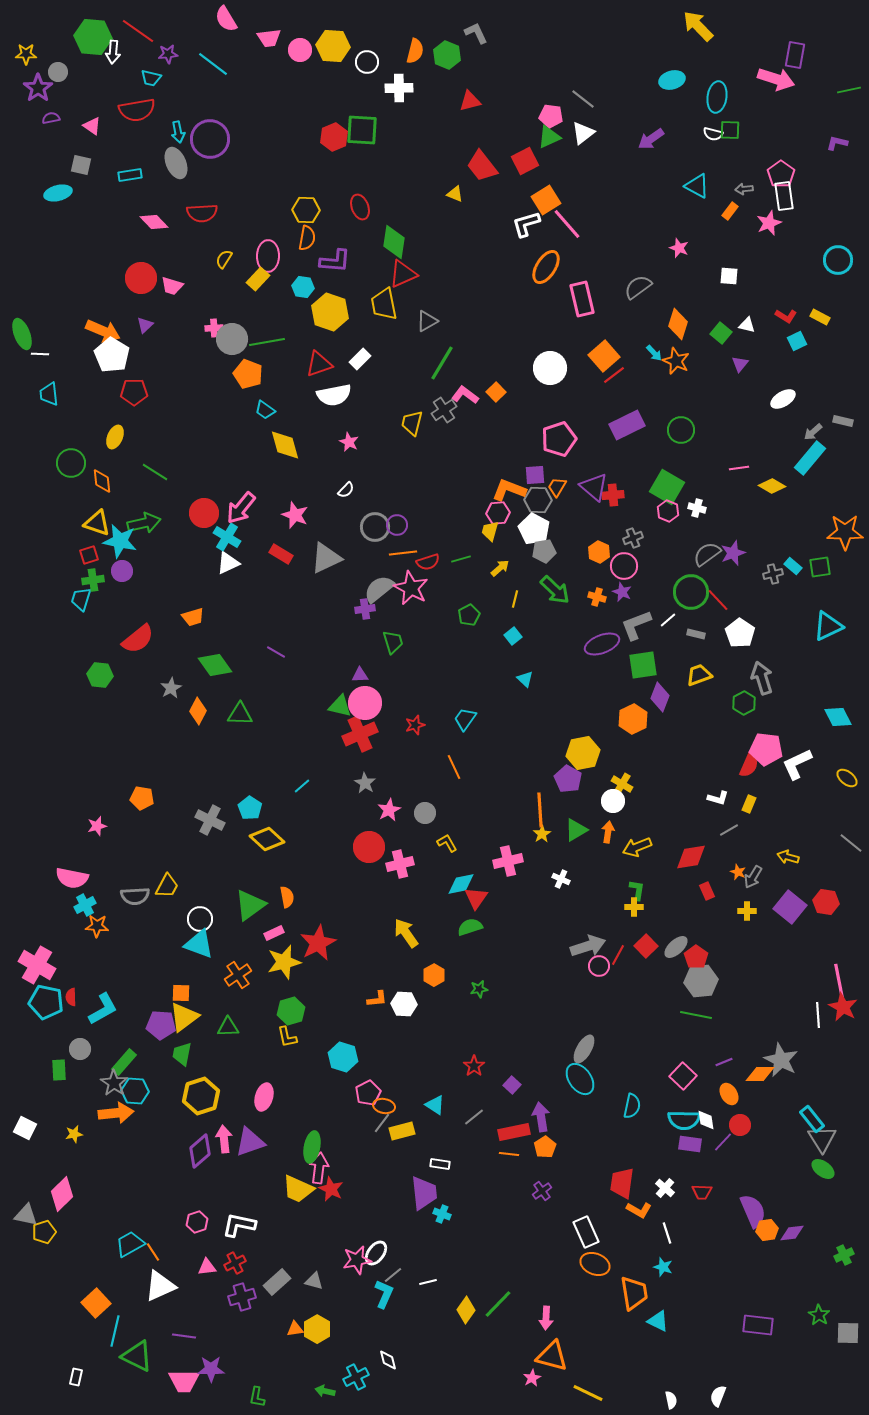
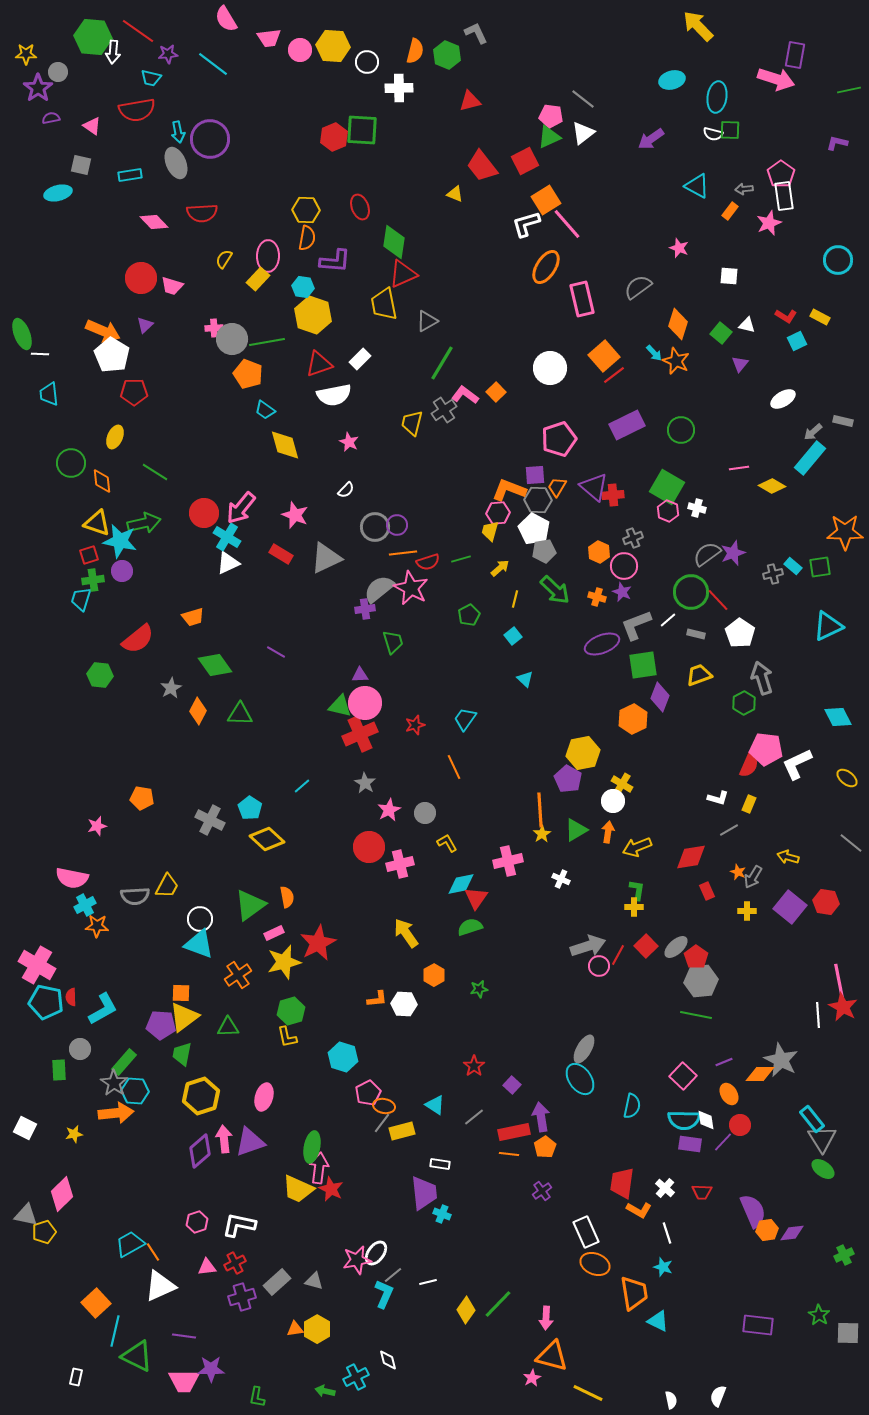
yellow hexagon at (330, 312): moved 17 px left, 3 px down
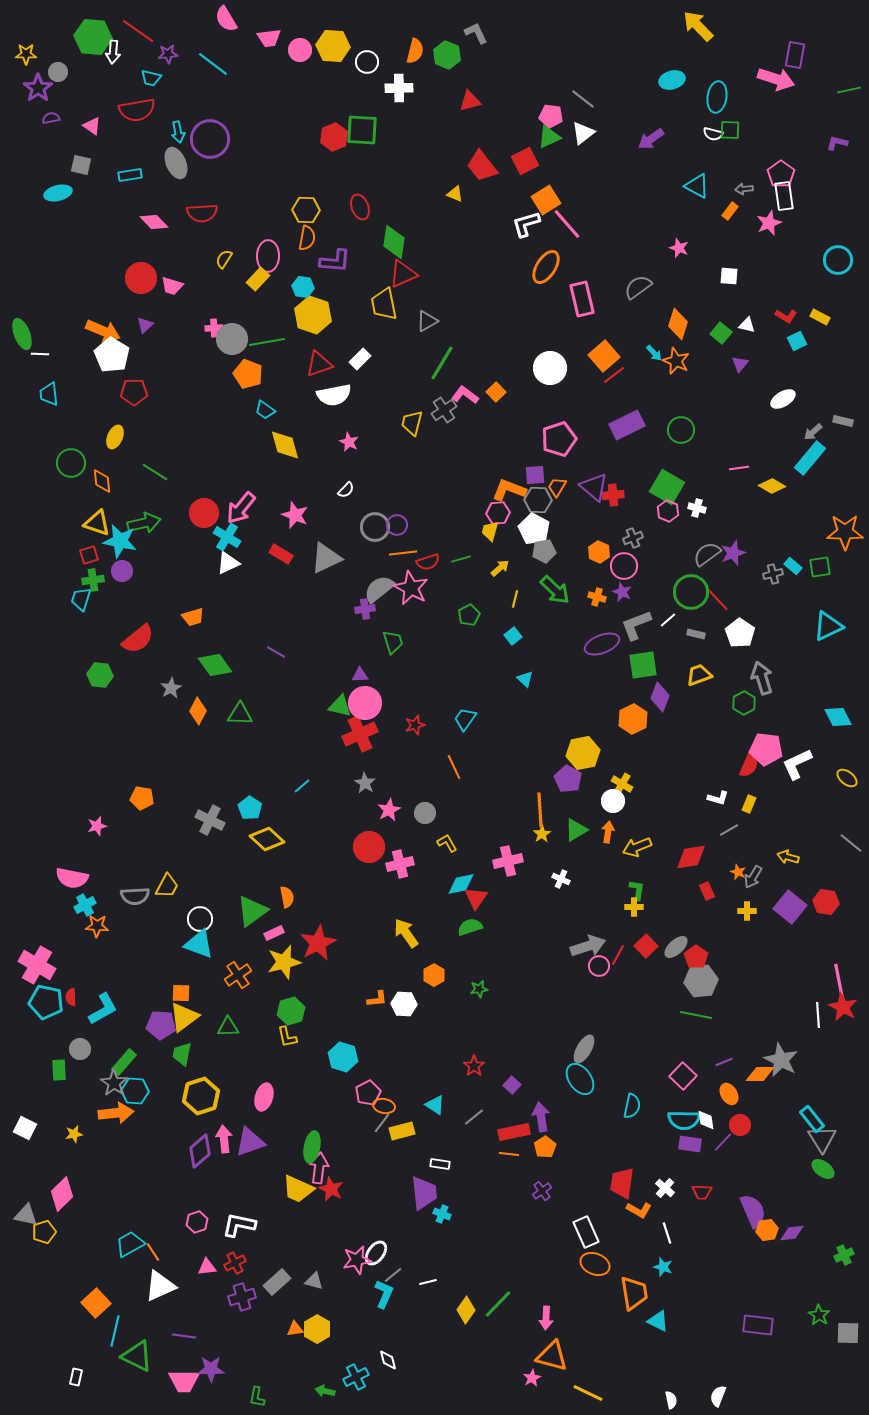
green triangle at (250, 905): moved 2 px right, 6 px down
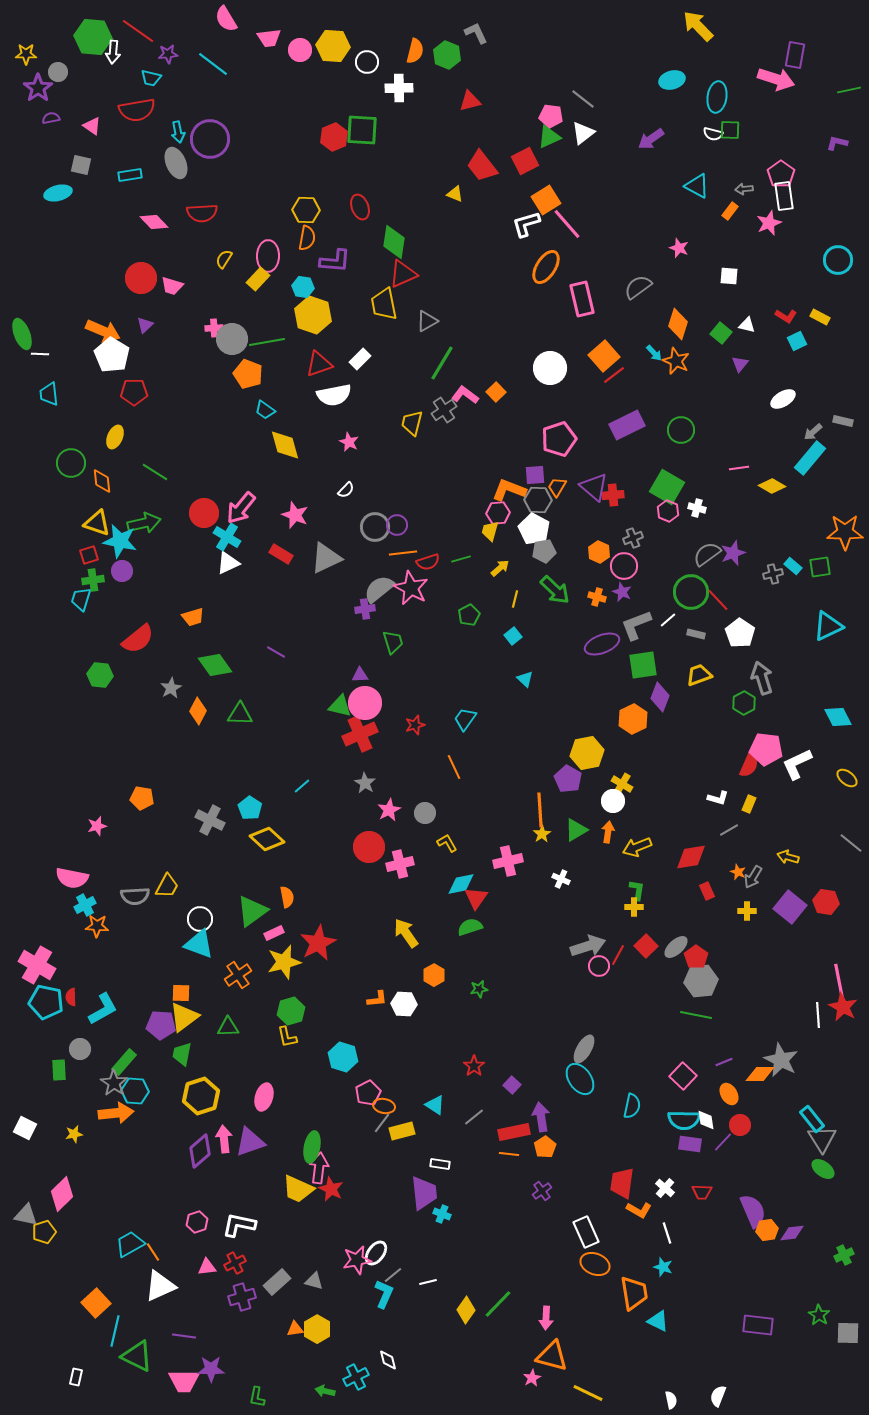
yellow hexagon at (583, 753): moved 4 px right
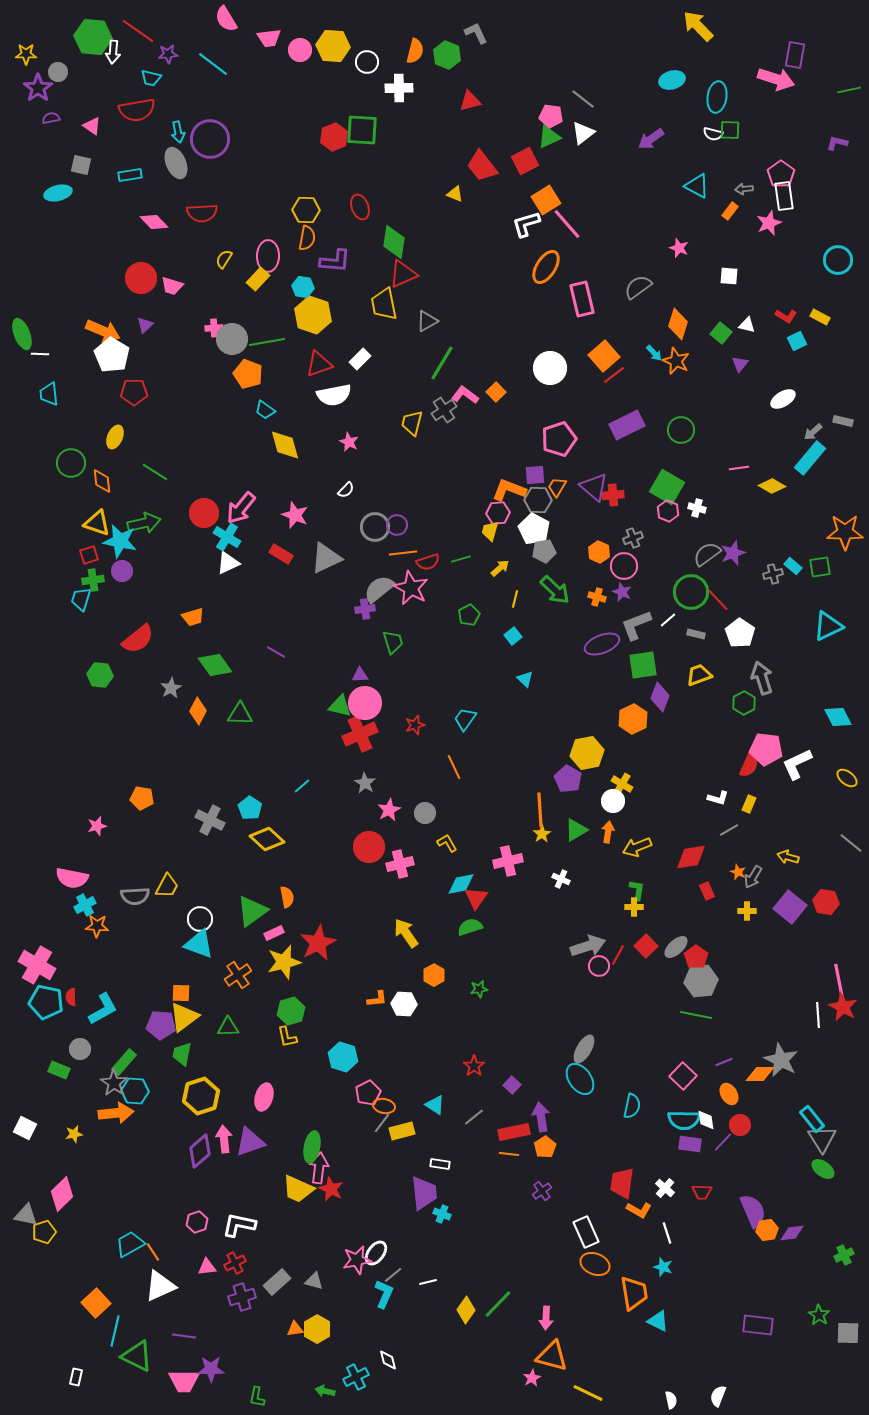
green rectangle at (59, 1070): rotated 65 degrees counterclockwise
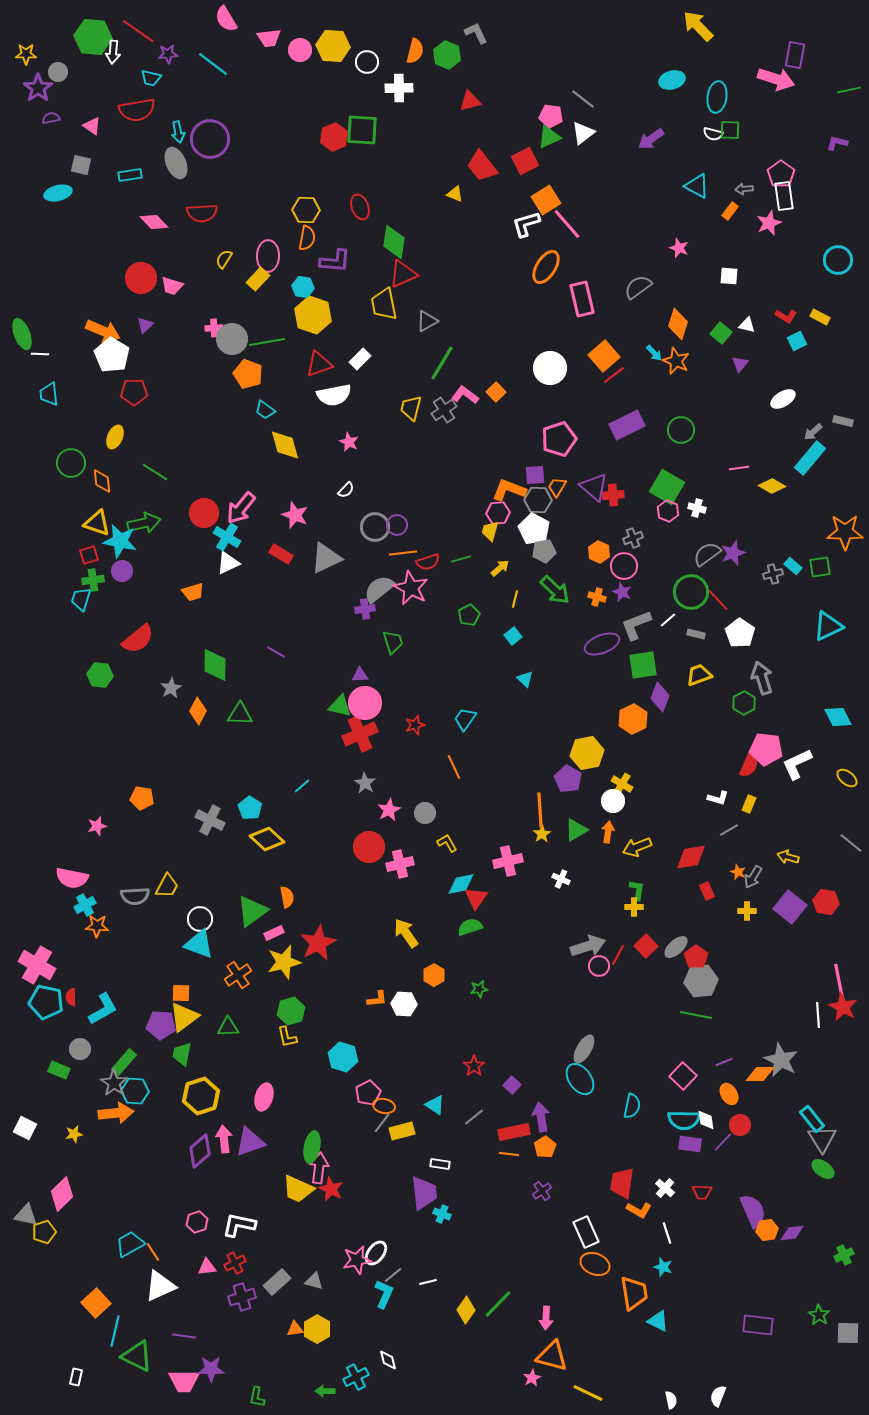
yellow trapezoid at (412, 423): moved 1 px left, 15 px up
orange trapezoid at (193, 617): moved 25 px up
green diamond at (215, 665): rotated 36 degrees clockwise
green arrow at (325, 1391): rotated 12 degrees counterclockwise
